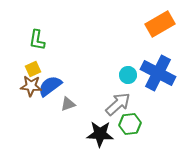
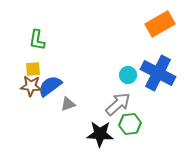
yellow square: rotated 21 degrees clockwise
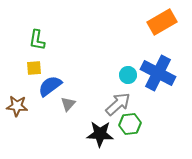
orange rectangle: moved 2 px right, 2 px up
yellow square: moved 1 px right, 1 px up
brown star: moved 14 px left, 20 px down
gray triangle: rotated 28 degrees counterclockwise
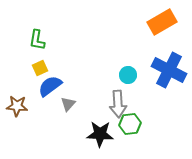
yellow square: moved 6 px right; rotated 21 degrees counterclockwise
blue cross: moved 11 px right, 3 px up
gray arrow: rotated 128 degrees clockwise
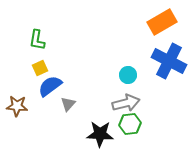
blue cross: moved 9 px up
gray arrow: moved 8 px right, 1 px up; rotated 100 degrees counterclockwise
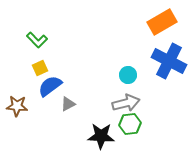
green L-shape: rotated 55 degrees counterclockwise
gray triangle: rotated 21 degrees clockwise
black star: moved 1 px right, 2 px down
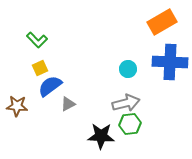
blue cross: moved 1 px right, 1 px down; rotated 24 degrees counterclockwise
cyan circle: moved 6 px up
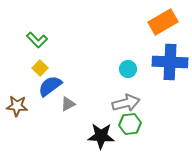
orange rectangle: moved 1 px right
yellow square: rotated 21 degrees counterclockwise
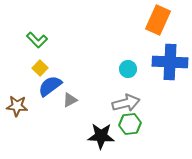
orange rectangle: moved 5 px left, 2 px up; rotated 36 degrees counterclockwise
gray triangle: moved 2 px right, 4 px up
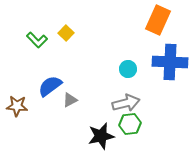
yellow square: moved 26 px right, 35 px up
black star: rotated 16 degrees counterclockwise
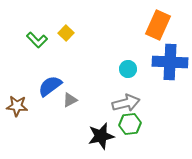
orange rectangle: moved 5 px down
